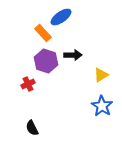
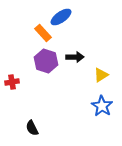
black arrow: moved 2 px right, 2 px down
red cross: moved 16 px left, 2 px up; rotated 16 degrees clockwise
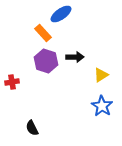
blue ellipse: moved 3 px up
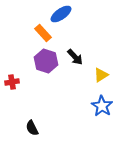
black arrow: rotated 48 degrees clockwise
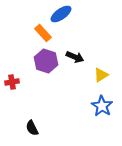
black arrow: rotated 24 degrees counterclockwise
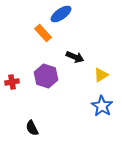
purple hexagon: moved 15 px down
